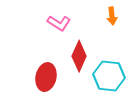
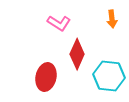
orange arrow: moved 3 px down
red diamond: moved 2 px left, 2 px up
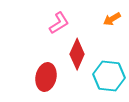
orange arrow: rotated 66 degrees clockwise
pink L-shape: rotated 65 degrees counterclockwise
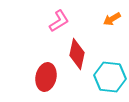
pink L-shape: moved 2 px up
red diamond: rotated 12 degrees counterclockwise
cyan hexagon: moved 1 px right, 1 px down
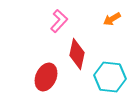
pink L-shape: rotated 15 degrees counterclockwise
red ellipse: rotated 12 degrees clockwise
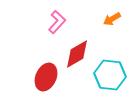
pink L-shape: moved 2 px left, 1 px down
red diamond: rotated 48 degrees clockwise
cyan hexagon: moved 2 px up
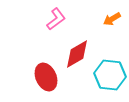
pink L-shape: moved 1 px left, 3 px up; rotated 10 degrees clockwise
red ellipse: rotated 48 degrees counterclockwise
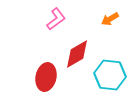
orange arrow: moved 2 px left
red ellipse: rotated 36 degrees clockwise
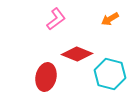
red diamond: rotated 52 degrees clockwise
cyan hexagon: moved 1 px up; rotated 8 degrees clockwise
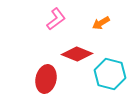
orange arrow: moved 9 px left, 4 px down
red ellipse: moved 2 px down
